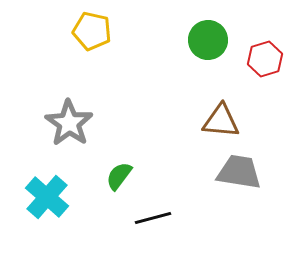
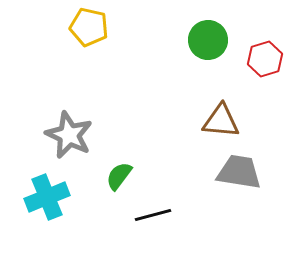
yellow pentagon: moved 3 px left, 4 px up
gray star: moved 12 px down; rotated 9 degrees counterclockwise
cyan cross: rotated 27 degrees clockwise
black line: moved 3 px up
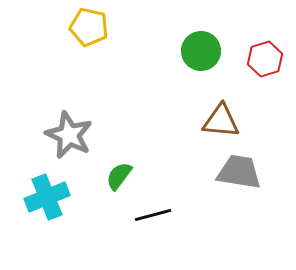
green circle: moved 7 px left, 11 px down
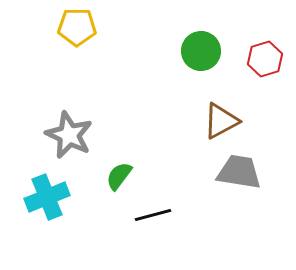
yellow pentagon: moved 12 px left; rotated 12 degrees counterclockwise
brown triangle: rotated 33 degrees counterclockwise
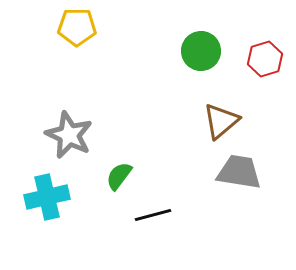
brown triangle: rotated 12 degrees counterclockwise
cyan cross: rotated 9 degrees clockwise
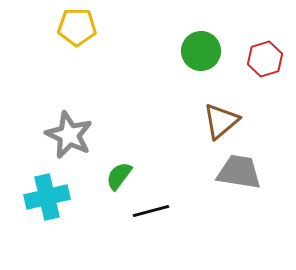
black line: moved 2 px left, 4 px up
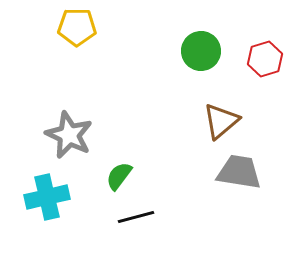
black line: moved 15 px left, 6 px down
